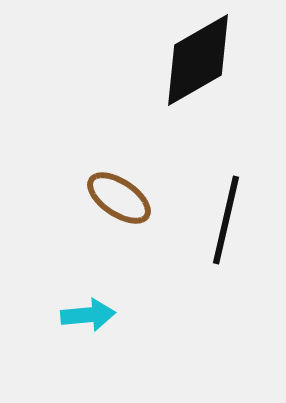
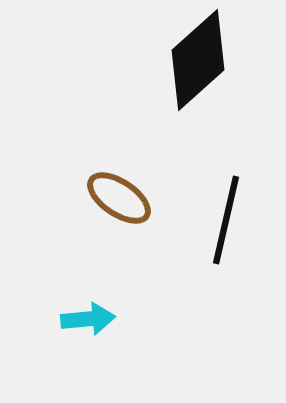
black diamond: rotated 12 degrees counterclockwise
cyan arrow: moved 4 px down
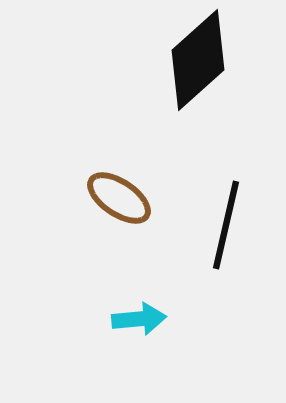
black line: moved 5 px down
cyan arrow: moved 51 px right
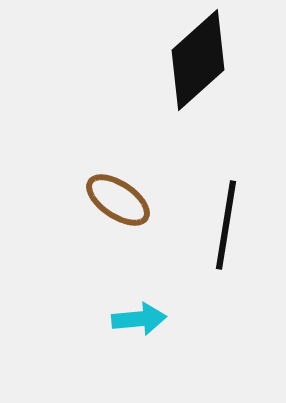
brown ellipse: moved 1 px left, 2 px down
black line: rotated 4 degrees counterclockwise
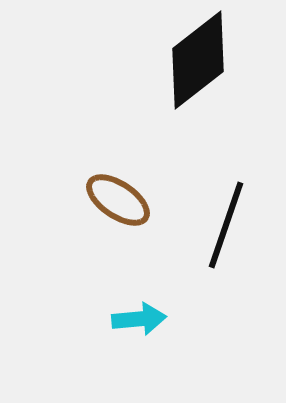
black diamond: rotated 4 degrees clockwise
black line: rotated 10 degrees clockwise
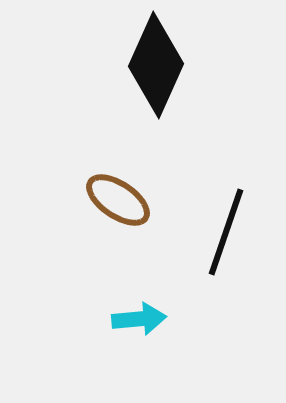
black diamond: moved 42 px left, 5 px down; rotated 28 degrees counterclockwise
black line: moved 7 px down
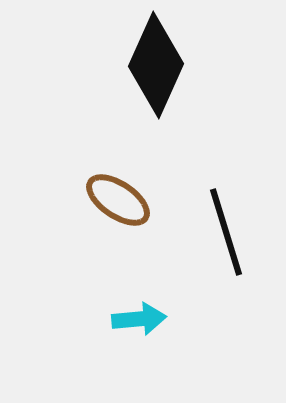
black line: rotated 36 degrees counterclockwise
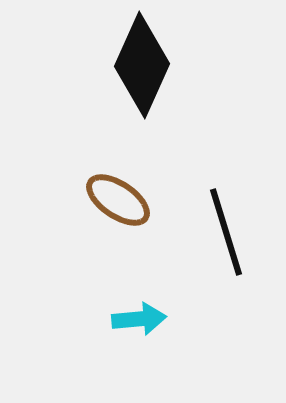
black diamond: moved 14 px left
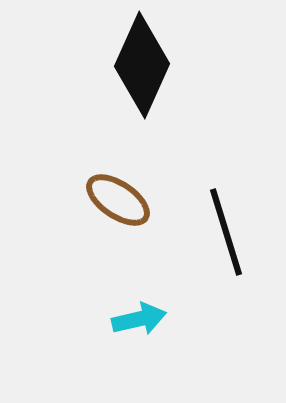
cyan arrow: rotated 8 degrees counterclockwise
